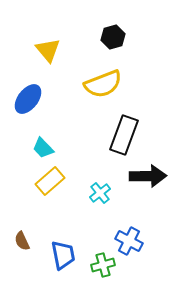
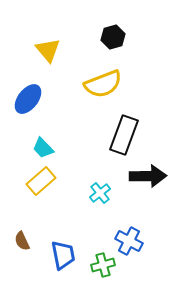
yellow rectangle: moved 9 px left
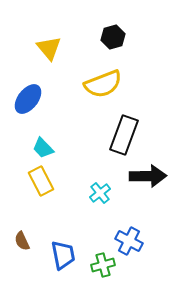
yellow triangle: moved 1 px right, 2 px up
yellow rectangle: rotated 76 degrees counterclockwise
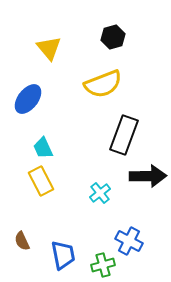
cyan trapezoid: rotated 20 degrees clockwise
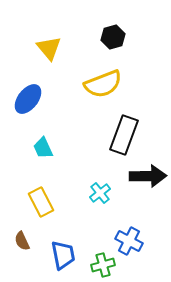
yellow rectangle: moved 21 px down
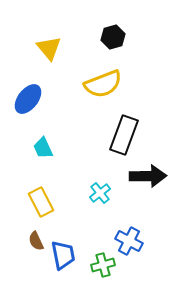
brown semicircle: moved 14 px right
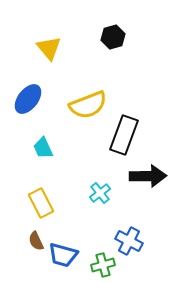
yellow semicircle: moved 15 px left, 21 px down
yellow rectangle: moved 1 px down
blue trapezoid: rotated 116 degrees clockwise
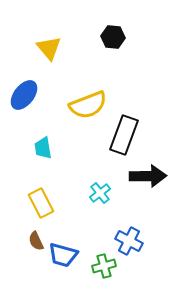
black hexagon: rotated 20 degrees clockwise
blue ellipse: moved 4 px left, 4 px up
cyan trapezoid: rotated 15 degrees clockwise
green cross: moved 1 px right, 1 px down
